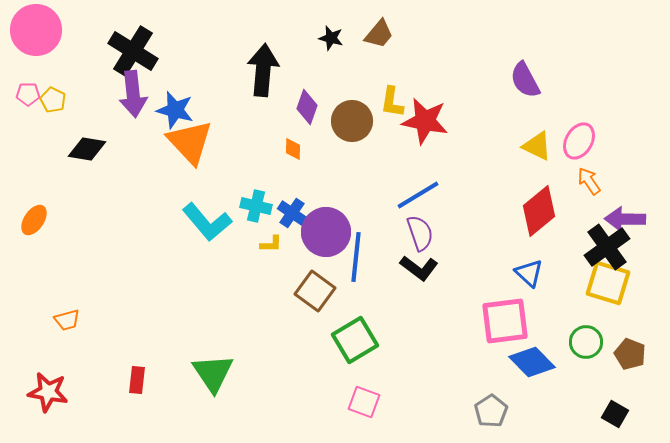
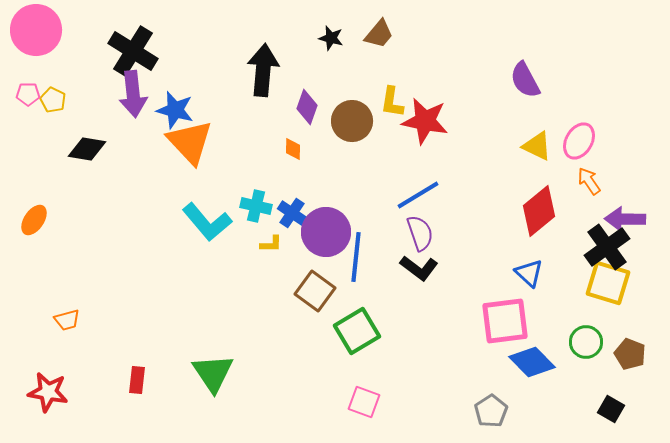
green square at (355, 340): moved 2 px right, 9 px up
black square at (615, 414): moved 4 px left, 5 px up
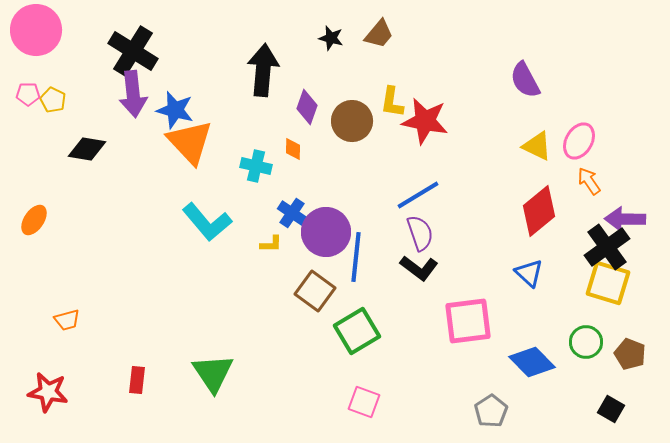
cyan cross at (256, 206): moved 40 px up
pink square at (505, 321): moved 37 px left
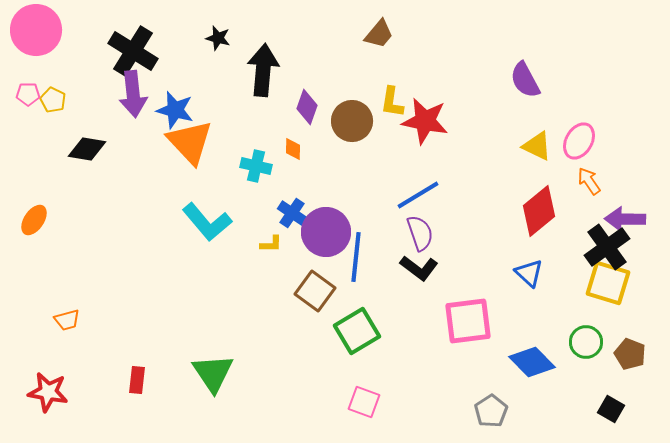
black star at (331, 38): moved 113 px left
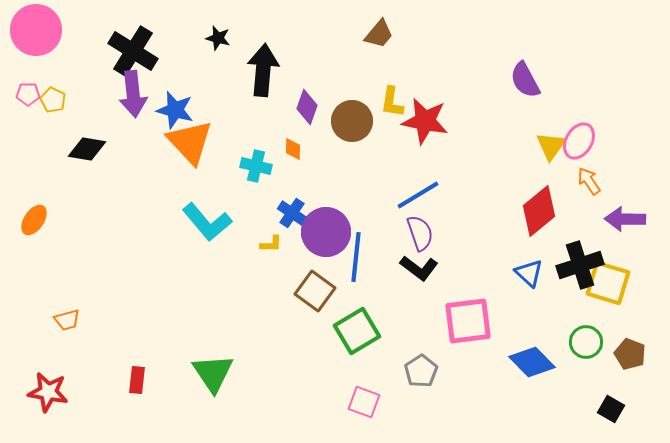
yellow triangle at (537, 146): moved 14 px right; rotated 40 degrees clockwise
black cross at (607, 247): moved 27 px left, 18 px down; rotated 18 degrees clockwise
gray pentagon at (491, 411): moved 70 px left, 40 px up
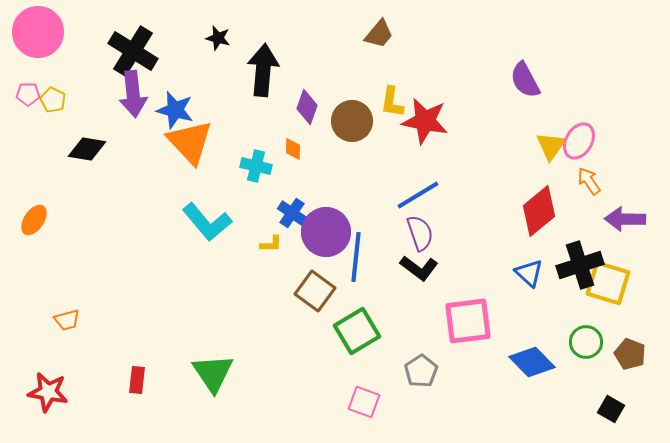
pink circle at (36, 30): moved 2 px right, 2 px down
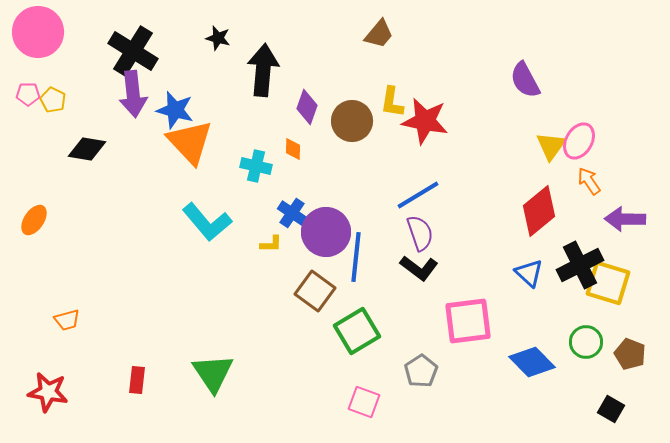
black cross at (580, 265): rotated 9 degrees counterclockwise
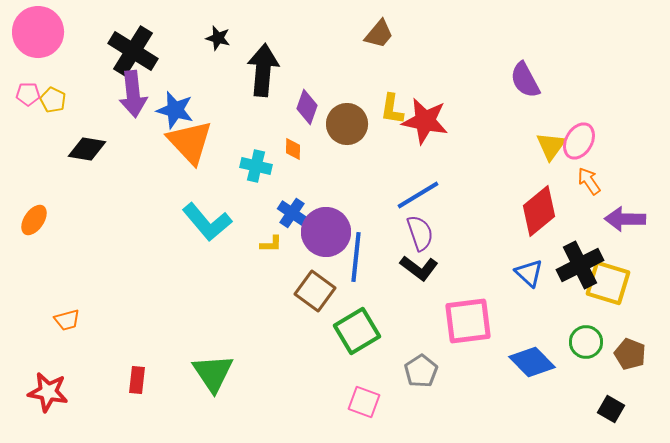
yellow L-shape at (392, 102): moved 7 px down
brown circle at (352, 121): moved 5 px left, 3 px down
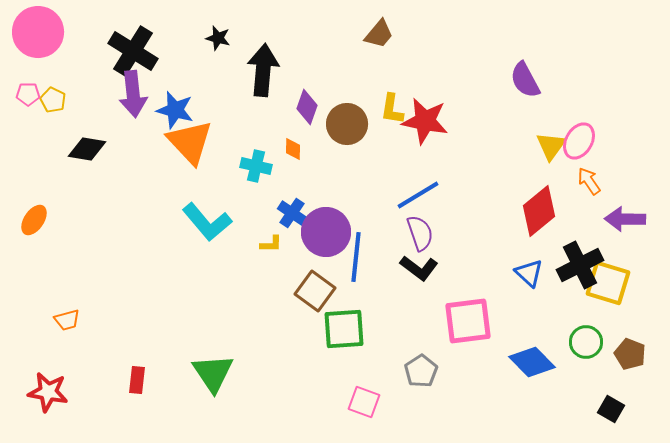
green square at (357, 331): moved 13 px left, 2 px up; rotated 27 degrees clockwise
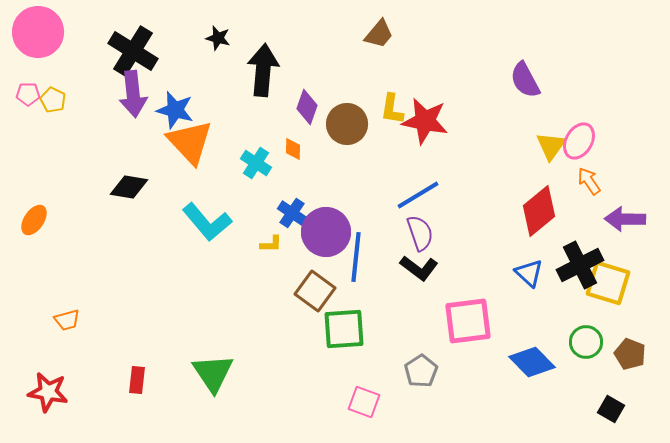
black diamond at (87, 149): moved 42 px right, 38 px down
cyan cross at (256, 166): moved 3 px up; rotated 20 degrees clockwise
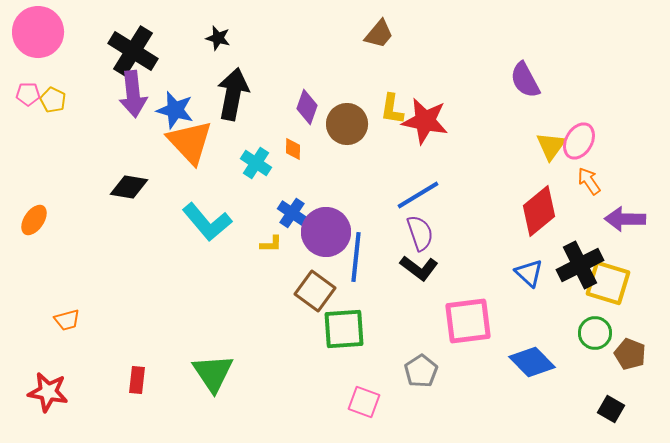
black arrow at (263, 70): moved 30 px left, 24 px down; rotated 6 degrees clockwise
green circle at (586, 342): moved 9 px right, 9 px up
